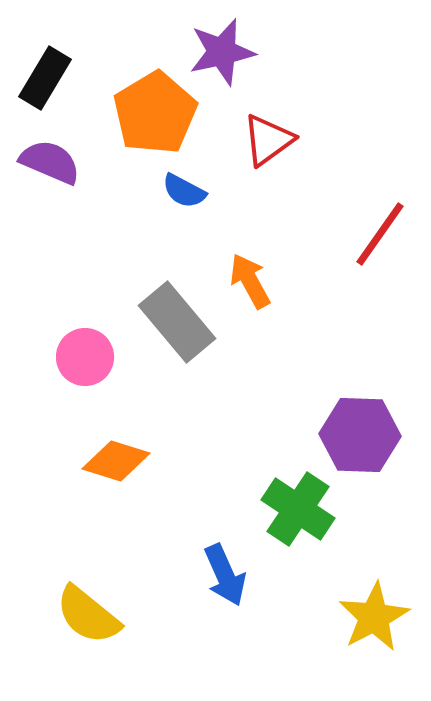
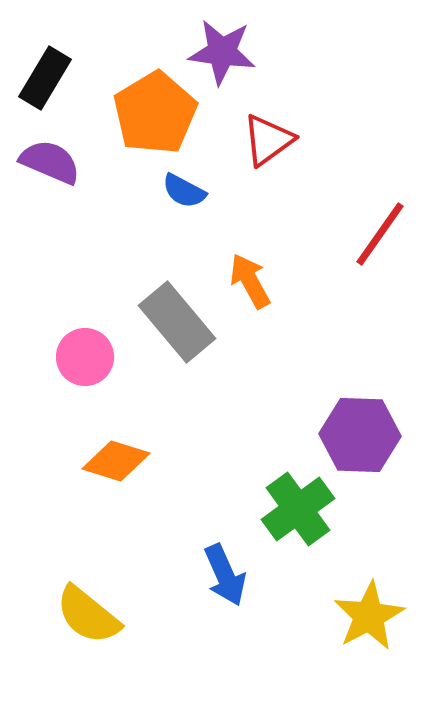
purple star: rotated 20 degrees clockwise
green cross: rotated 20 degrees clockwise
yellow star: moved 5 px left, 1 px up
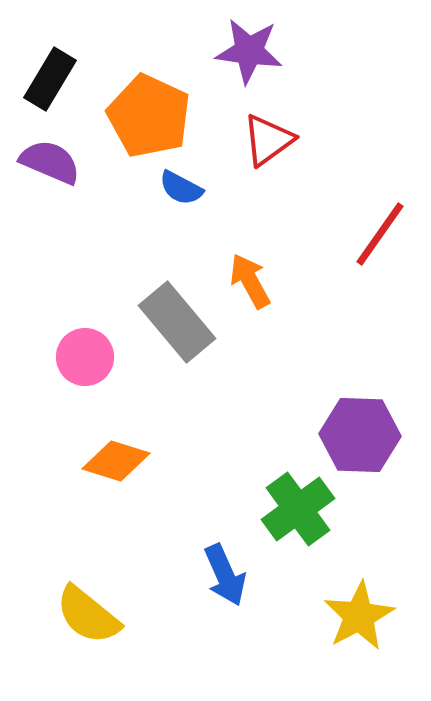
purple star: moved 27 px right, 1 px up
black rectangle: moved 5 px right, 1 px down
orange pentagon: moved 6 px left, 3 px down; rotated 16 degrees counterclockwise
blue semicircle: moved 3 px left, 3 px up
yellow star: moved 10 px left
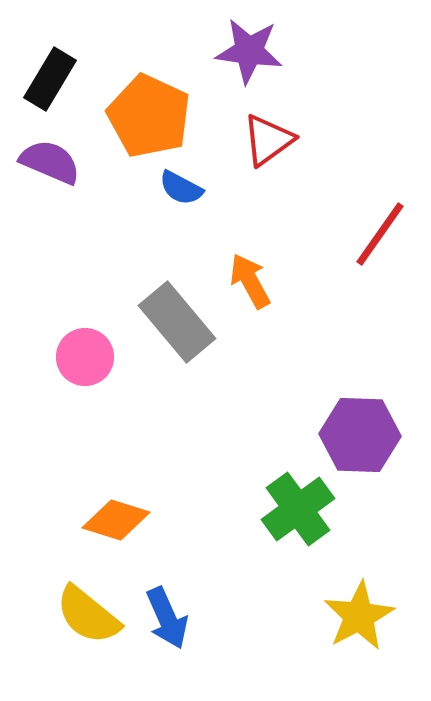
orange diamond: moved 59 px down
blue arrow: moved 58 px left, 43 px down
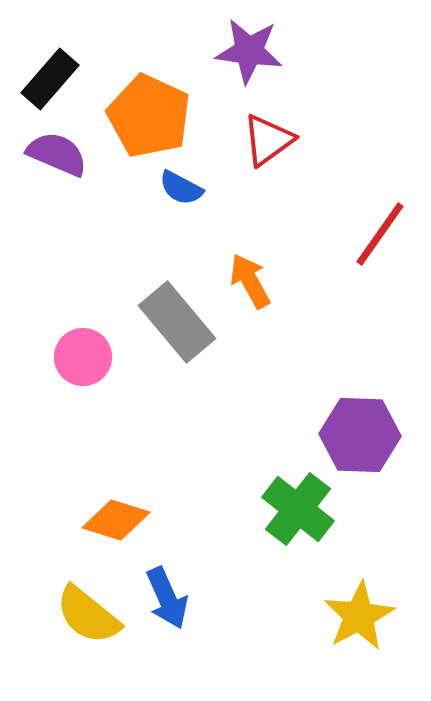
black rectangle: rotated 10 degrees clockwise
purple semicircle: moved 7 px right, 8 px up
pink circle: moved 2 px left
green cross: rotated 16 degrees counterclockwise
blue arrow: moved 20 px up
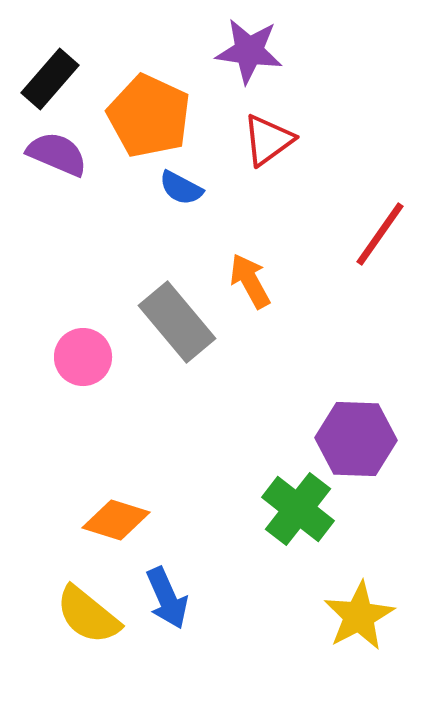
purple hexagon: moved 4 px left, 4 px down
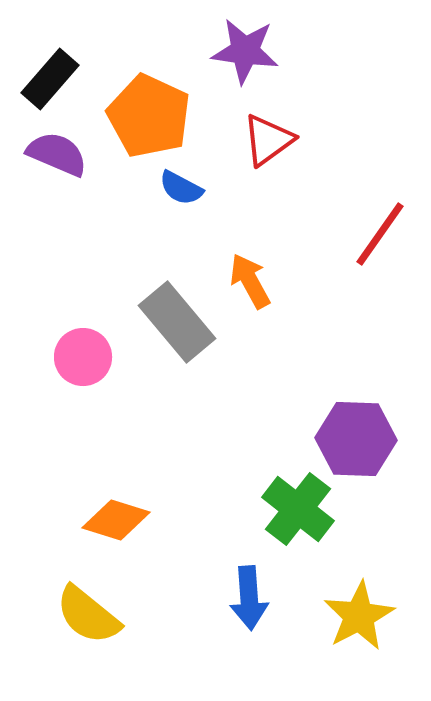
purple star: moved 4 px left
blue arrow: moved 82 px right; rotated 20 degrees clockwise
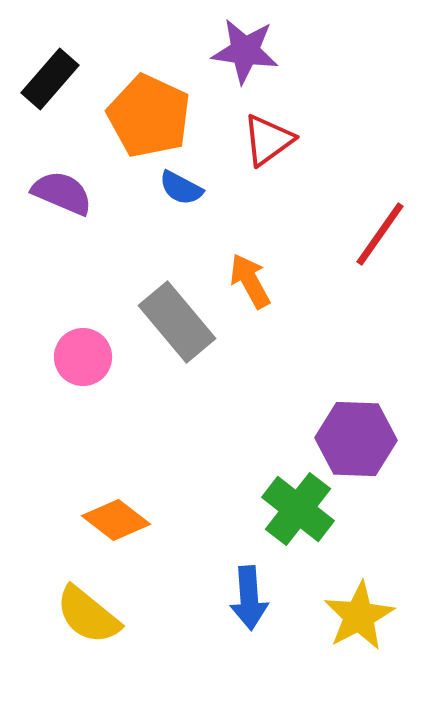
purple semicircle: moved 5 px right, 39 px down
orange diamond: rotated 20 degrees clockwise
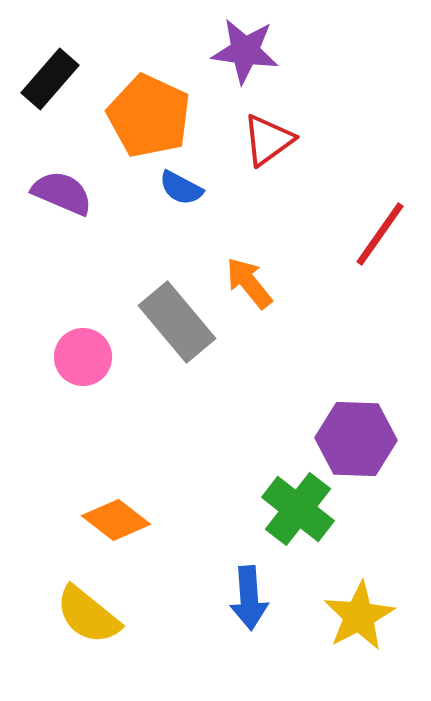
orange arrow: moved 1 px left, 2 px down; rotated 10 degrees counterclockwise
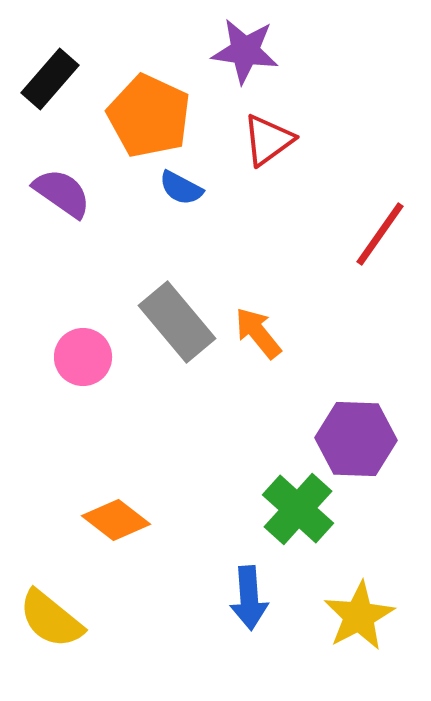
purple semicircle: rotated 12 degrees clockwise
orange arrow: moved 9 px right, 50 px down
green cross: rotated 4 degrees clockwise
yellow semicircle: moved 37 px left, 4 px down
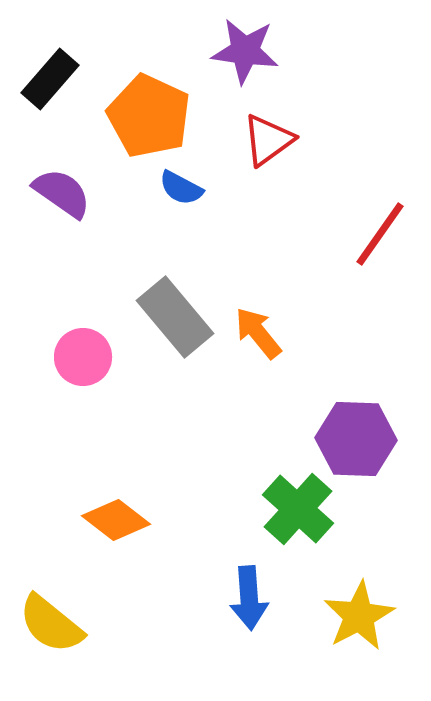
gray rectangle: moved 2 px left, 5 px up
yellow semicircle: moved 5 px down
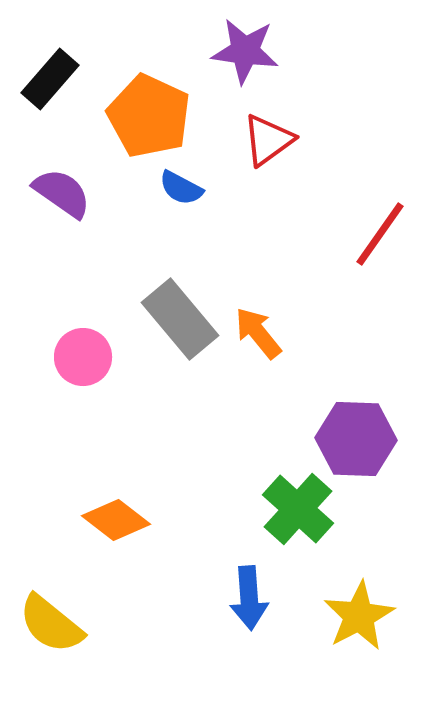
gray rectangle: moved 5 px right, 2 px down
